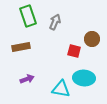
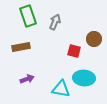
brown circle: moved 2 px right
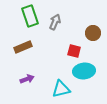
green rectangle: moved 2 px right
brown circle: moved 1 px left, 6 px up
brown rectangle: moved 2 px right; rotated 12 degrees counterclockwise
cyan ellipse: moved 7 px up; rotated 10 degrees counterclockwise
cyan triangle: rotated 24 degrees counterclockwise
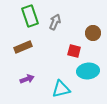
cyan ellipse: moved 4 px right
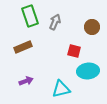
brown circle: moved 1 px left, 6 px up
purple arrow: moved 1 px left, 2 px down
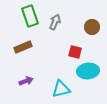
red square: moved 1 px right, 1 px down
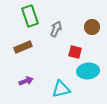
gray arrow: moved 1 px right, 7 px down
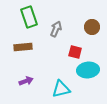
green rectangle: moved 1 px left, 1 px down
brown rectangle: rotated 18 degrees clockwise
cyan ellipse: moved 1 px up
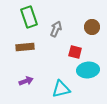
brown rectangle: moved 2 px right
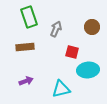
red square: moved 3 px left
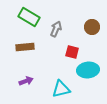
green rectangle: rotated 40 degrees counterclockwise
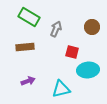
purple arrow: moved 2 px right
